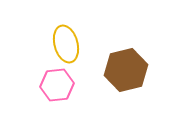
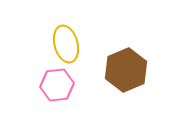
brown hexagon: rotated 9 degrees counterclockwise
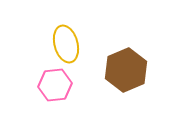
pink hexagon: moved 2 px left
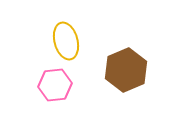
yellow ellipse: moved 3 px up
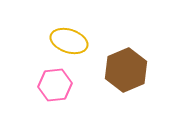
yellow ellipse: moved 3 px right; rotated 57 degrees counterclockwise
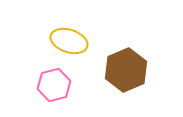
pink hexagon: moved 1 px left; rotated 8 degrees counterclockwise
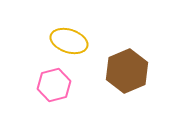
brown hexagon: moved 1 px right, 1 px down
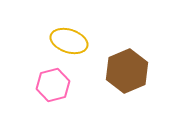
pink hexagon: moved 1 px left
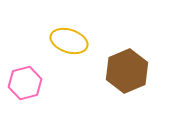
pink hexagon: moved 28 px left, 2 px up
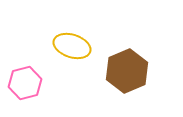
yellow ellipse: moved 3 px right, 5 px down
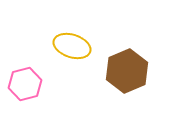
pink hexagon: moved 1 px down
